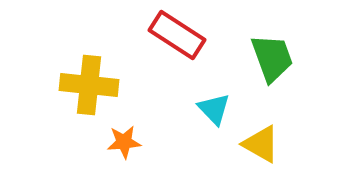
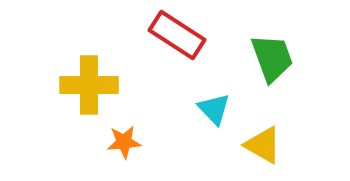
yellow cross: rotated 6 degrees counterclockwise
yellow triangle: moved 2 px right, 1 px down
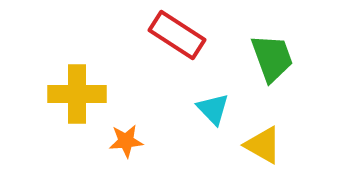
yellow cross: moved 12 px left, 9 px down
cyan triangle: moved 1 px left
orange star: moved 2 px right, 1 px up
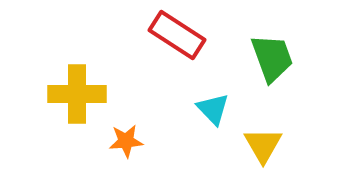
yellow triangle: rotated 30 degrees clockwise
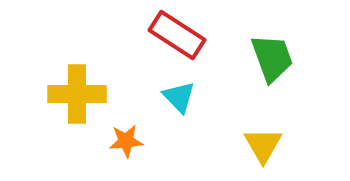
cyan triangle: moved 34 px left, 12 px up
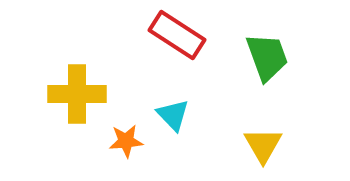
green trapezoid: moved 5 px left, 1 px up
cyan triangle: moved 6 px left, 18 px down
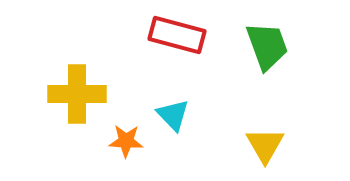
red rectangle: rotated 18 degrees counterclockwise
green trapezoid: moved 11 px up
orange star: rotated 8 degrees clockwise
yellow triangle: moved 2 px right
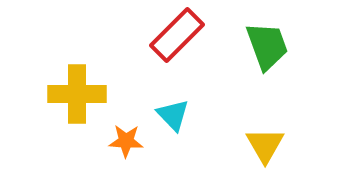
red rectangle: rotated 60 degrees counterclockwise
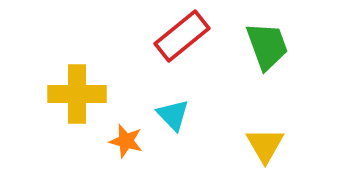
red rectangle: moved 5 px right, 1 px down; rotated 6 degrees clockwise
orange star: rotated 12 degrees clockwise
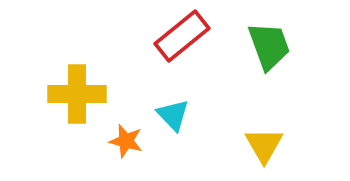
green trapezoid: moved 2 px right
yellow triangle: moved 1 px left
